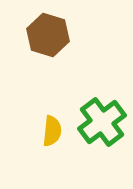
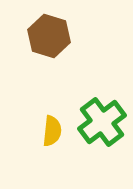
brown hexagon: moved 1 px right, 1 px down
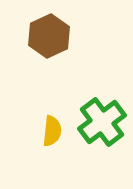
brown hexagon: rotated 18 degrees clockwise
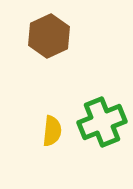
green cross: rotated 15 degrees clockwise
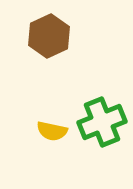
yellow semicircle: rotated 96 degrees clockwise
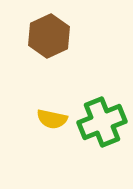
yellow semicircle: moved 12 px up
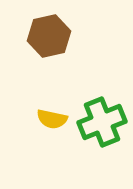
brown hexagon: rotated 12 degrees clockwise
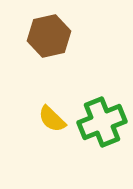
yellow semicircle: rotated 32 degrees clockwise
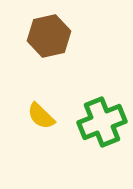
yellow semicircle: moved 11 px left, 3 px up
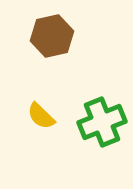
brown hexagon: moved 3 px right
